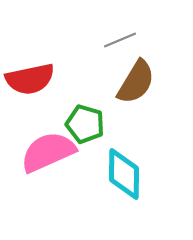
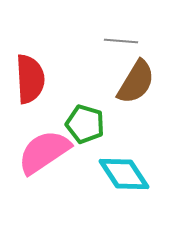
gray line: moved 1 px right, 1 px down; rotated 28 degrees clockwise
red semicircle: rotated 81 degrees counterclockwise
pink semicircle: moved 4 px left; rotated 10 degrees counterclockwise
cyan diamond: rotated 34 degrees counterclockwise
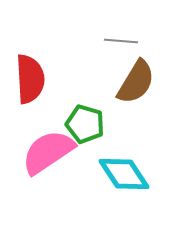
pink semicircle: moved 4 px right
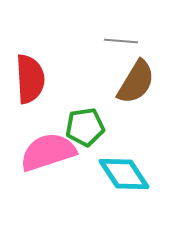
green pentagon: moved 3 px down; rotated 24 degrees counterclockwise
pink semicircle: rotated 16 degrees clockwise
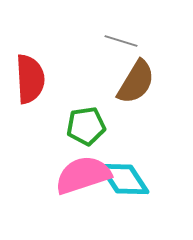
gray line: rotated 12 degrees clockwise
green pentagon: moved 1 px right, 1 px up
pink semicircle: moved 35 px right, 23 px down
cyan diamond: moved 5 px down
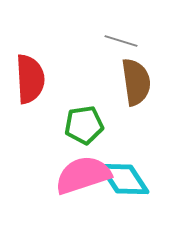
brown semicircle: rotated 39 degrees counterclockwise
green pentagon: moved 2 px left, 1 px up
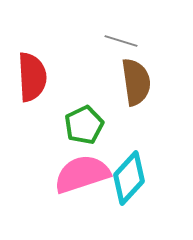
red semicircle: moved 2 px right, 2 px up
green pentagon: rotated 18 degrees counterclockwise
pink semicircle: moved 1 px left, 1 px up
cyan diamond: moved 5 px right, 1 px up; rotated 76 degrees clockwise
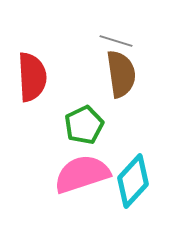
gray line: moved 5 px left
brown semicircle: moved 15 px left, 8 px up
cyan diamond: moved 4 px right, 3 px down
